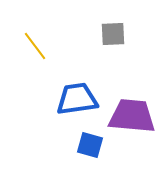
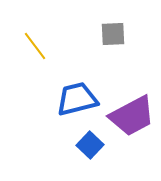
blue trapezoid: rotated 6 degrees counterclockwise
purple trapezoid: rotated 147 degrees clockwise
blue square: rotated 28 degrees clockwise
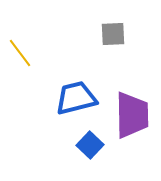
yellow line: moved 15 px left, 7 px down
blue trapezoid: moved 1 px left, 1 px up
purple trapezoid: moved 1 px up; rotated 63 degrees counterclockwise
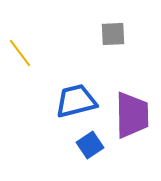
blue trapezoid: moved 3 px down
blue square: rotated 12 degrees clockwise
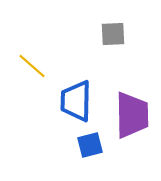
yellow line: moved 12 px right, 13 px down; rotated 12 degrees counterclockwise
blue trapezoid: rotated 75 degrees counterclockwise
blue square: rotated 20 degrees clockwise
